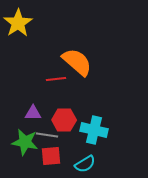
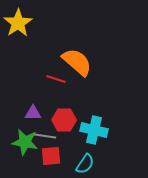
red line: rotated 24 degrees clockwise
gray line: moved 2 px left, 1 px down
cyan semicircle: rotated 25 degrees counterclockwise
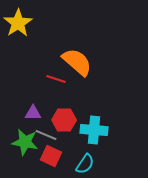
cyan cross: rotated 8 degrees counterclockwise
gray line: moved 1 px right, 1 px up; rotated 15 degrees clockwise
red square: rotated 30 degrees clockwise
